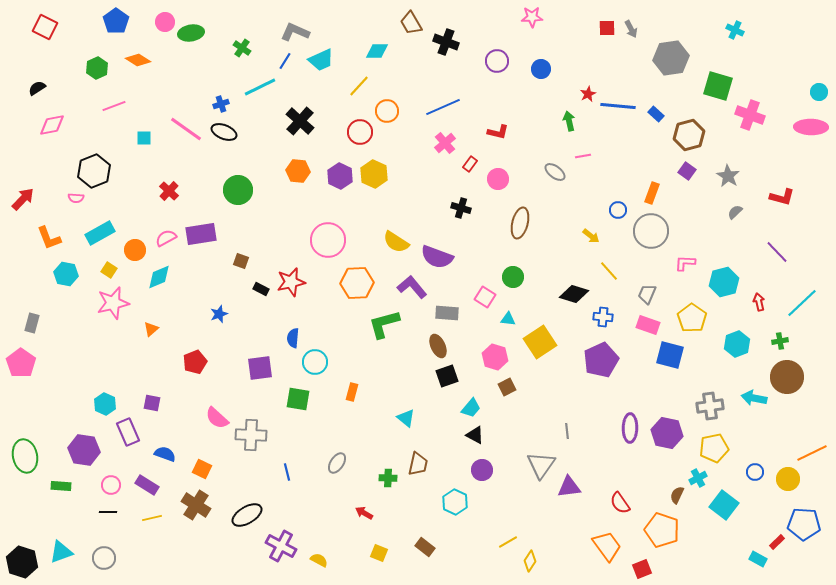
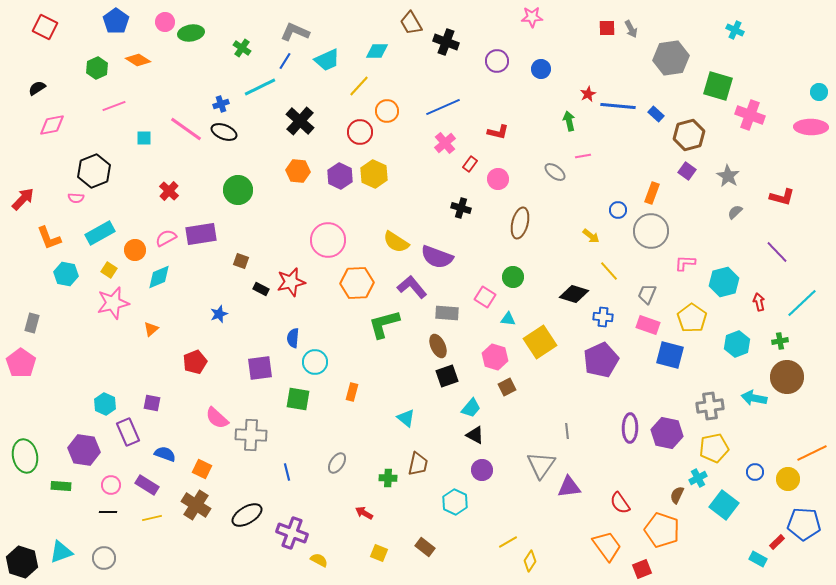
cyan trapezoid at (321, 60): moved 6 px right
purple cross at (281, 546): moved 11 px right, 13 px up; rotated 8 degrees counterclockwise
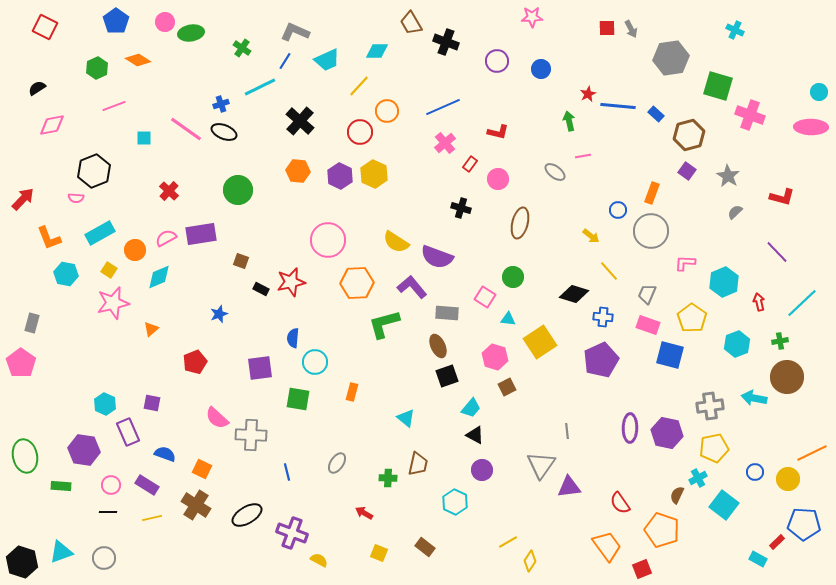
cyan hexagon at (724, 282): rotated 8 degrees counterclockwise
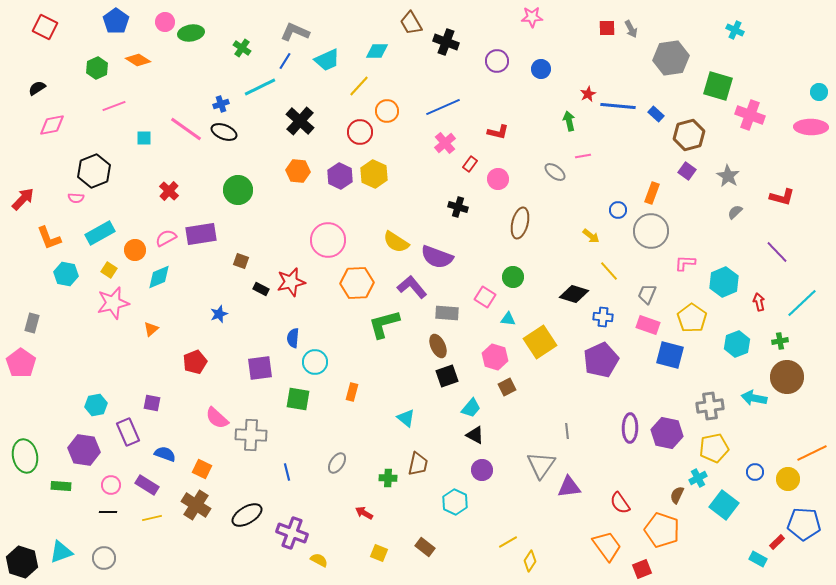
black cross at (461, 208): moved 3 px left, 1 px up
cyan hexagon at (105, 404): moved 9 px left, 1 px down; rotated 25 degrees clockwise
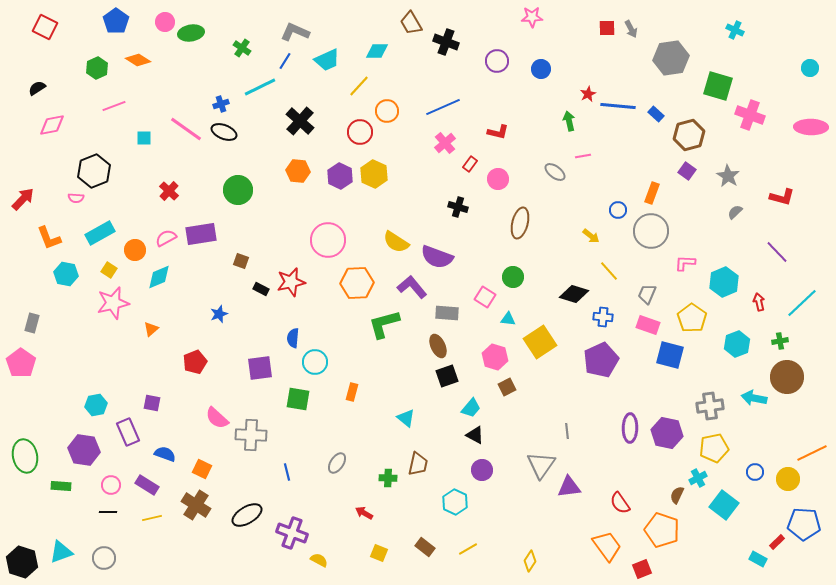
cyan circle at (819, 92): moved 9 px left, 24 px up
yellow line at (508, 542): moved 40 px left, 7 px down
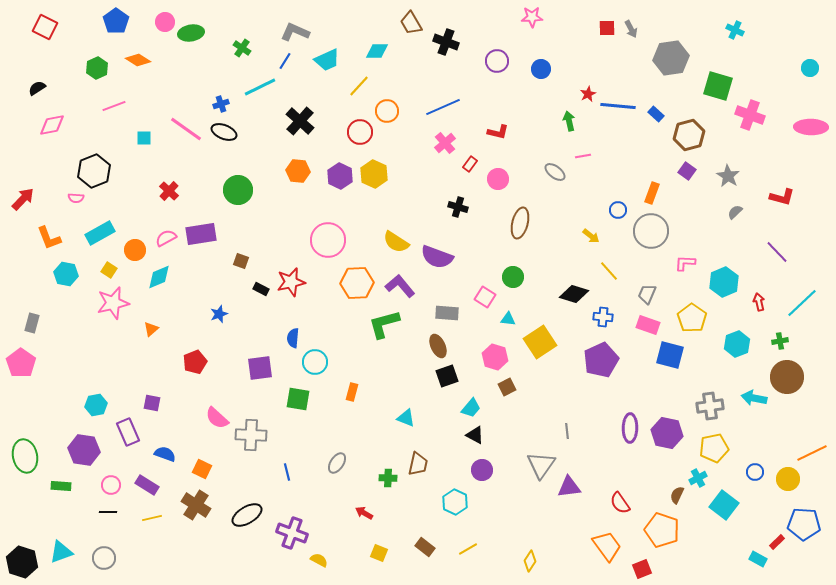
purple L-shape at (412, 287): moved 12 px left, 1 px up
cyan triangle at (406, 418): rotated 18 degrees counterclockwise
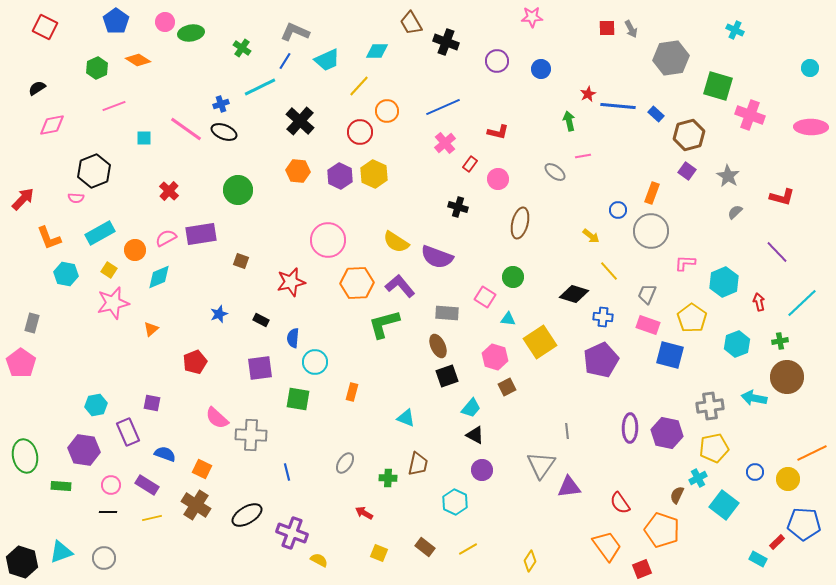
black rectangle at (261, 289): moved 31 px down
gray ellipse at (337, 463): moved 8 px right
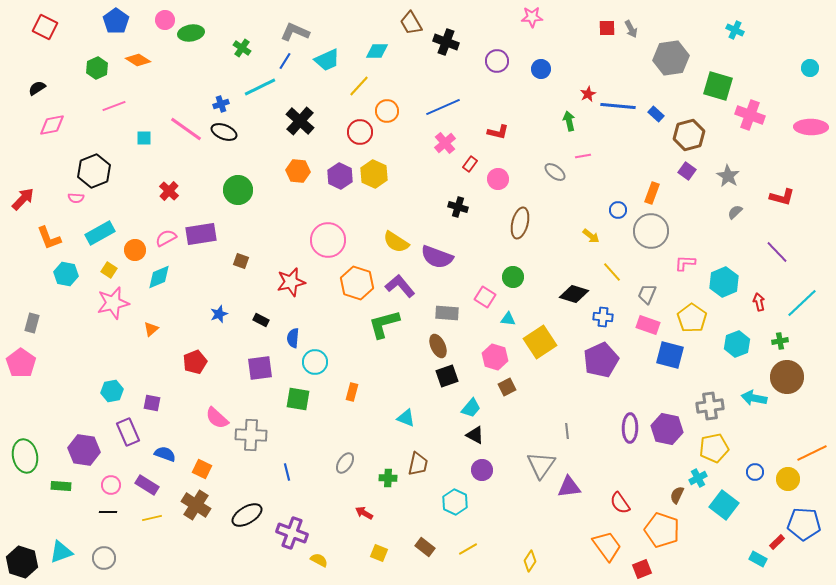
pink circle at (165, 22): moved 2 px up
yellow line at (609, 271): moved 3 px right, 1 px down
orange hexagon at (357, 283): rotated 20 degrees clockwise
cyan hexagon at (96, 405): moved 16 px right, 14 px up
purple hexagon at (667, 433): moved 4 px up
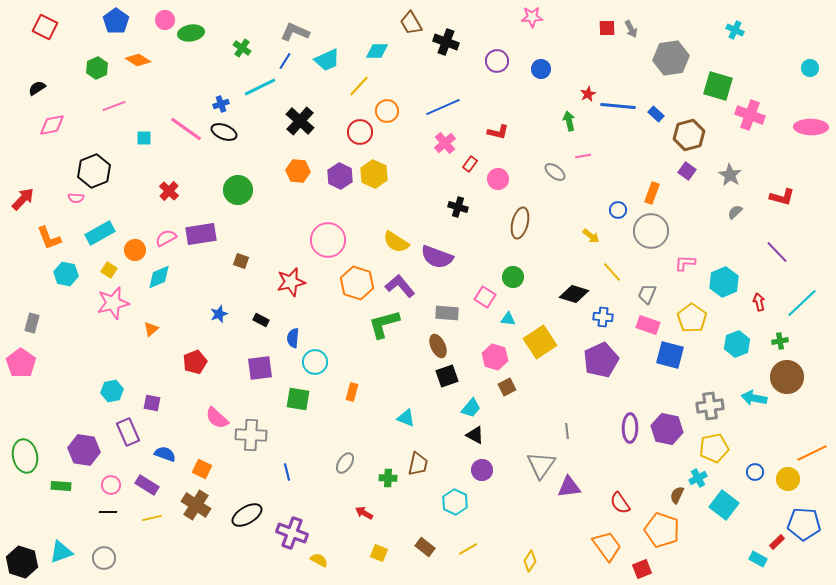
gray star at (728, 176): moved 2 px right, 1 px up
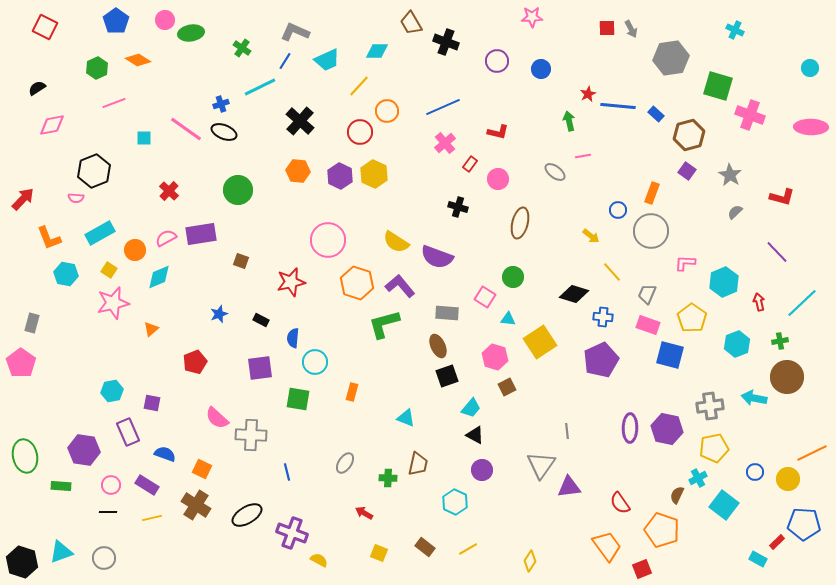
pink line at (114, 106): moved 3 px up
